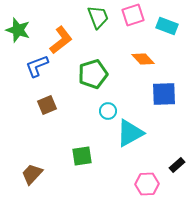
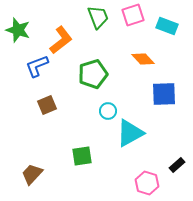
pink hexagon: moved 1 px up; rotated 20 degrees clockwise
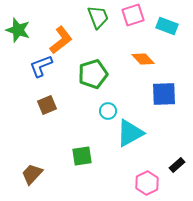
blue L-shape: moved 4 px right
pink hexagon: rotated 15 degrees clockwise
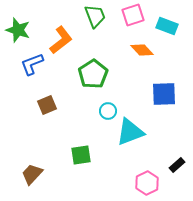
green trapezoid: moved 3 px left, 1 px up
orange diamond: moved 1 px left, 9 px up
blue L-shape: moved 9 px left, 2 px up
green pentagon: rotated 16 degrees counterclockwise
cyan triangle: moved 1 px up; rotated 8 degrees clockwise
green square: moved 1 px left, 1 px up
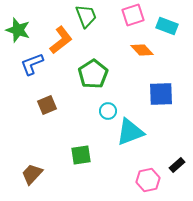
green trapezoid: moved 9 px left
blue square: moved 3 px left
pink hexagon: moved 1 px right, 3 px up; rotated 15 degrees clockwise
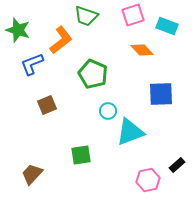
green trapezoid: rotated 130 degrees clockwise
green pentagon: rotated 16 degrees counterclockwise
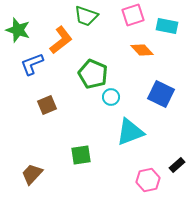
cyan rectangle: rotated 10 degrees counterclockwise
blue square: rotated 28 degrees clockwise
cyan circle: moved 3 px right, 14 px up
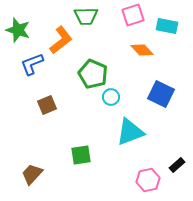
green trapezoid: rotated 20 degrees counterclockwise
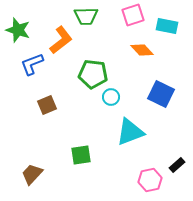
green pentagon: rotated 16 degrees counterclockwise
pink hexagon: moved 2 px right
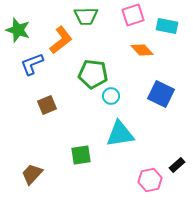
cyan circle: moved 1 px up
cyan triangle: moved 10 px left, 2 px down; rotated 12 degrees clockwise
